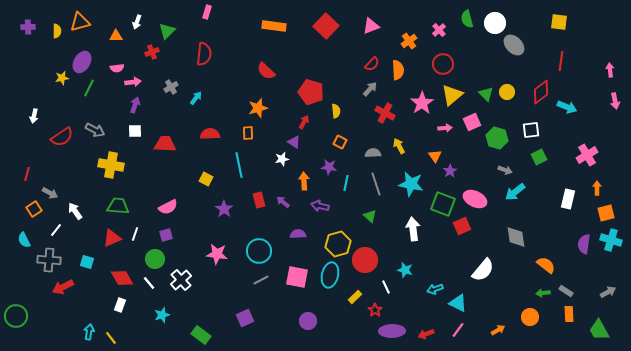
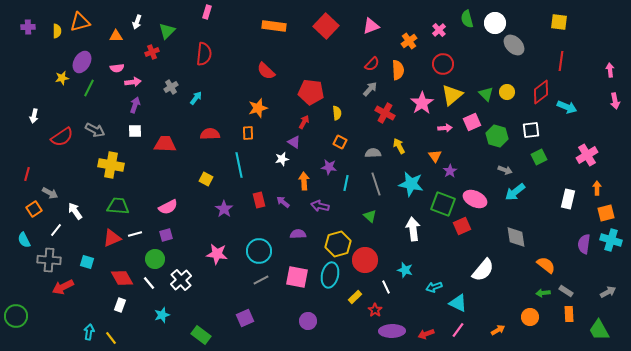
red pentagon at (311, 92): rotated 10 degrees counterclockwise
yellow semicircle at (336, 111): moved 1 px right, 2 px down
green hexagon at (497, 138): moved 2 px up
white line at (135, 234): rotated 56 degrees clockwise
cyan arrow at (435, 289): moved 1 px left, 2 px up
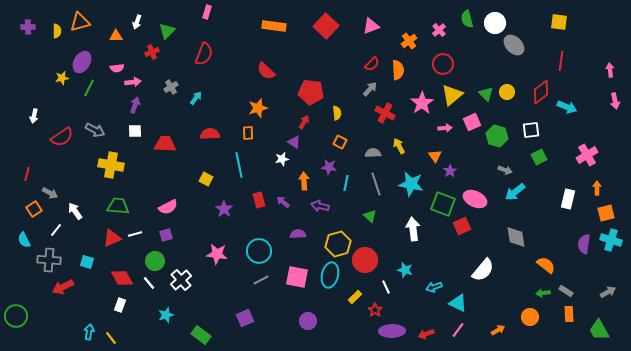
red semicircle at (204, 54): rotated 15 degrees clockwise
green circle at (155, 259): moved 2 px down
cyan star at (162, 315): moved 4 px right
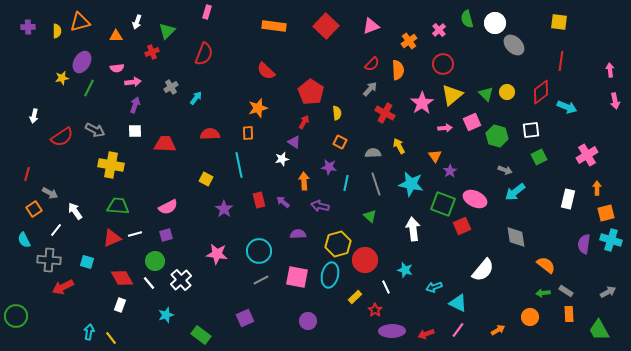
red pentagon at (311, 92): rotated 25 degrees clockwise
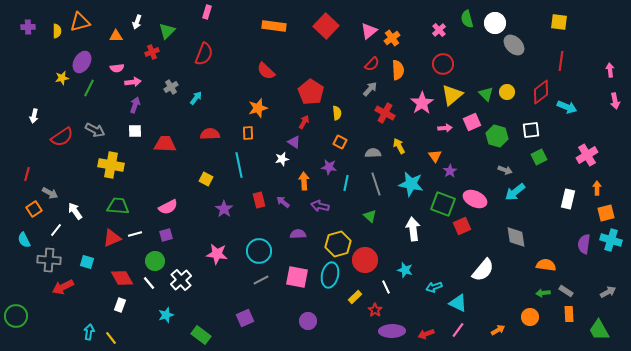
pink triangle at (371, 26): moved 2 px left, 5 px down; rotated 18 degrees counterclockwise
orange cross at (409, 41): moved 17 px left, 3 px up
orange semicircle at (546, 265): rotated 30 degrees counterclockwise
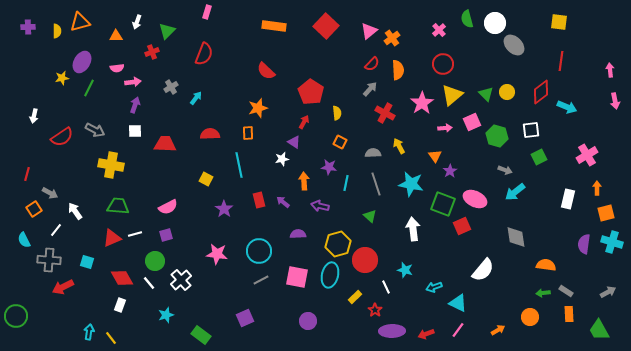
cyan cross at (611, 240): moved 1 px right, 2 px down
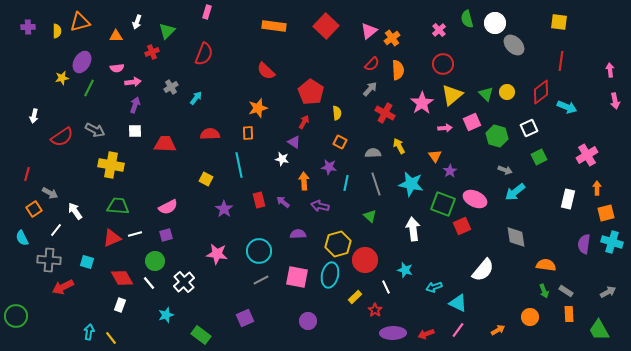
white square at (531, 130): moved 2 px left, 2 px up; rotated 18 degrees counterclockwise
white star at (282, 159): rotated 24 degrees clockwise
cyan semicircle at (24, 240): moved 2 px left, 2 px up
white cross at (181, 280): moved 3 px right, 2 px down
green arrow at (543, 293): moved 1 px right, 2 px up; rotated 104 degrees counterclockwise
purple ellipse at (392, 331): moved 1 px right, 2 px down
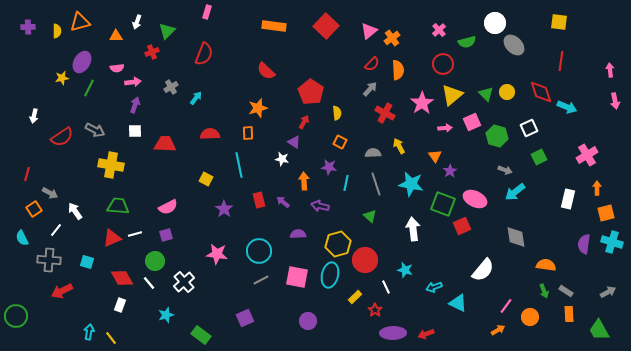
green semicircle at (467, 19): moved 23 px down; rotated 90 degrees counterclockwise
red diamond at (541, 92): rotated 70 degrees counterclockwise
red arrow at (63, 287): moved 1 px left, 4 px down
pink line at (458, 330): moved 48 px right, 24 px up
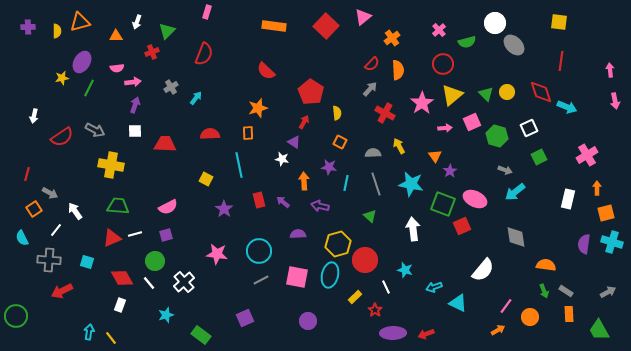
pink triangle at (369, 31): moved 6 px left, 14 px up
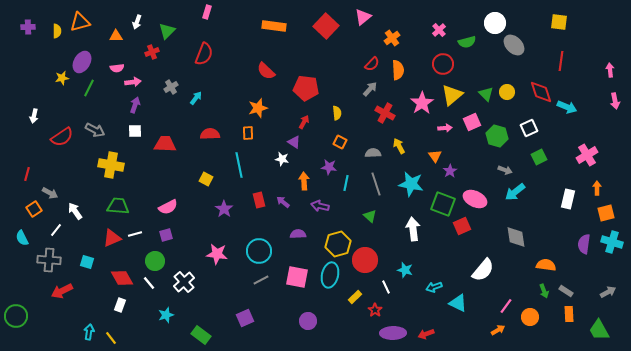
red pentagon at (311, 92): moved 5 px left, 4 px up; rotated 25 degrees counterclockwise
